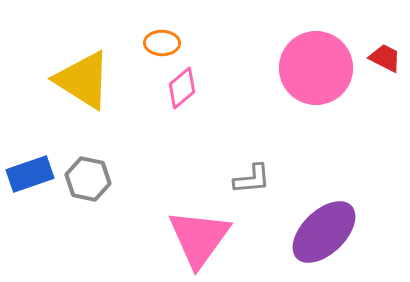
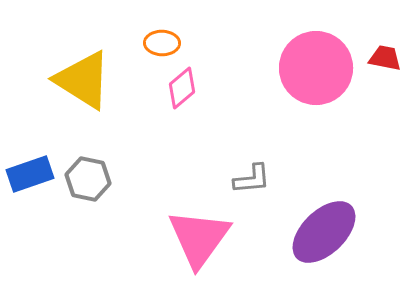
red trapezoid: rotated 16 degrees counterclockwise
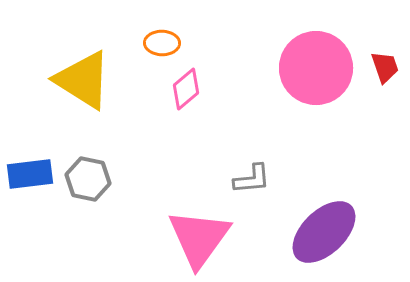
red trapezoid: moved 9 px down; rotated 60 degrees clockwise
pink diamond: moved 4 px right, 1 px down
blue rectangle: rotated 12 degrees clockwise
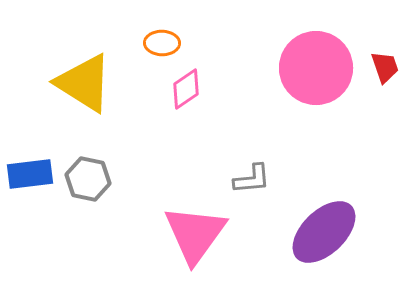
yellow triangle: moved 1 px right, 3 px down
pink diamond: rotated 6 degrees clockwise
pink triangle: moved 4 px left, 4 px up
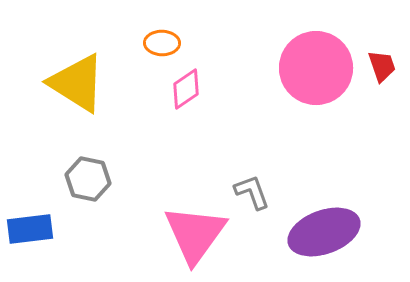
red trapezoid: moved 3 px left, 1 px up
yellow triangle: moved 7 px left
blue rectangle: moved 55 px down
gray L-shape: moved 13 px down; rotated 105 degrees counterclockwise
purple ellipse: rotated 24 degrees clockwise
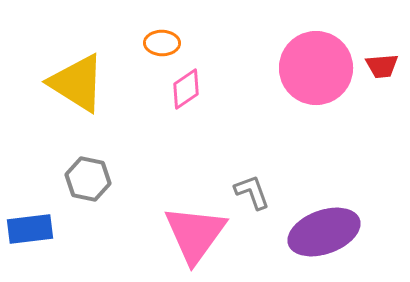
red trapezoid: rotated 104 degrees clockwise
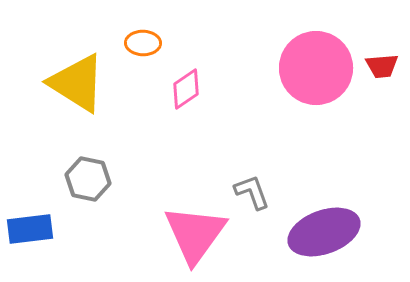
orange ellipse: moved 19 px left
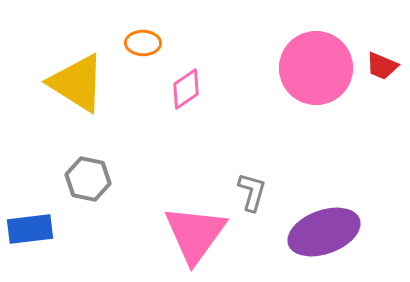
red trapezoid: rotated 28 degrees clockwise
gray L-shape: rotated 36 degrees clockwise
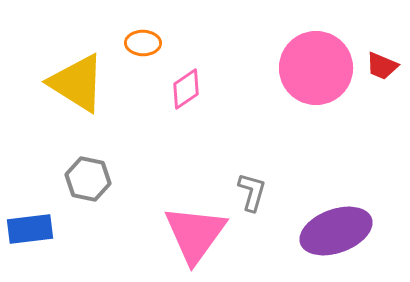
purple ellipse: moved 12 px right, 1 px up
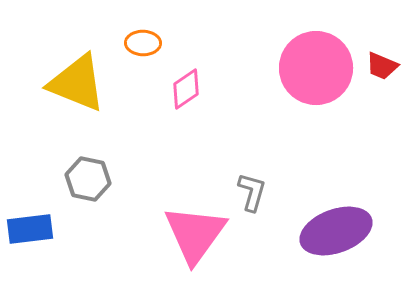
yellow triangle: rotated 10 degrees counterclockwise
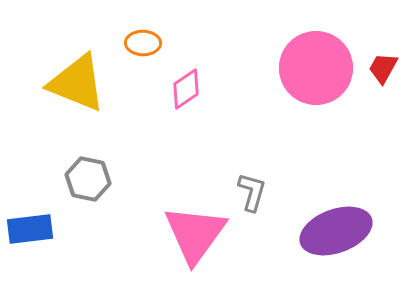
red trapezoid: moved 1 px right, 2 px down; rotated 96 degrees clockwise
